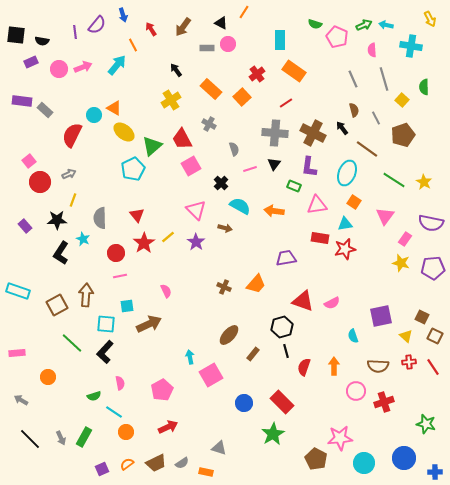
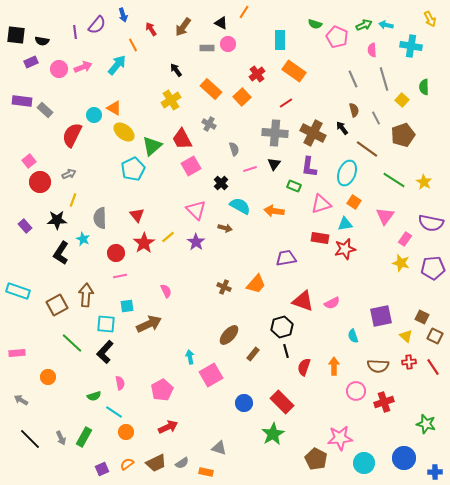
pink triangle at (317, 205): moved 4 px right, 1 px up; rotated 10 degrees counterclockwise
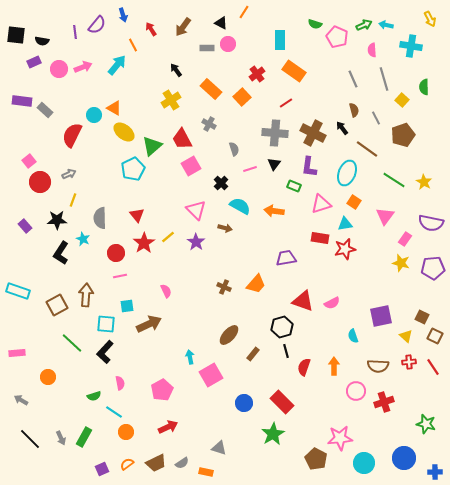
purple rectangle at (31, 62): moved 3 px right
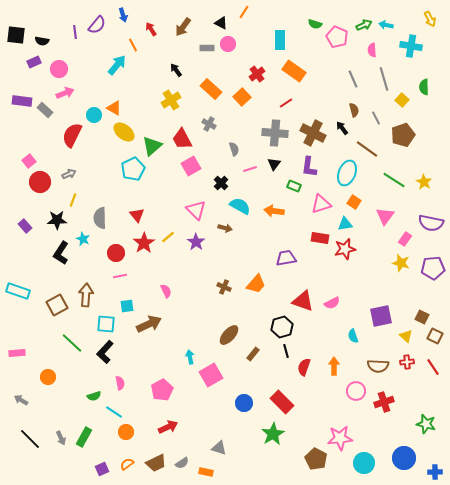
pink arrow at (83, 67): moved 18 px left, 26 px down
red cross at (409, 362): moved 2 px left
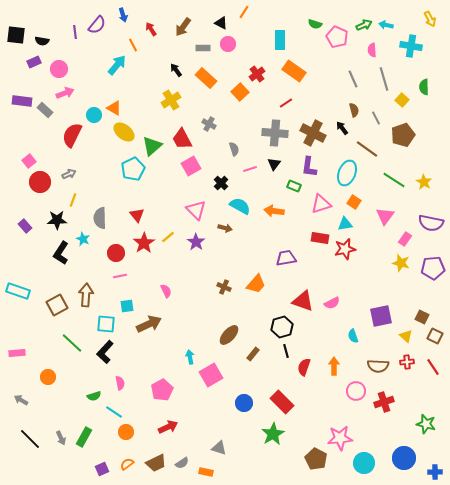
gray rectangle at (207, 48): moved 4 px left
orange rectangle at (211, 89): moved 5 px left, 11 px up
orange square at (242, 97): moved 2 px left, 5 px up
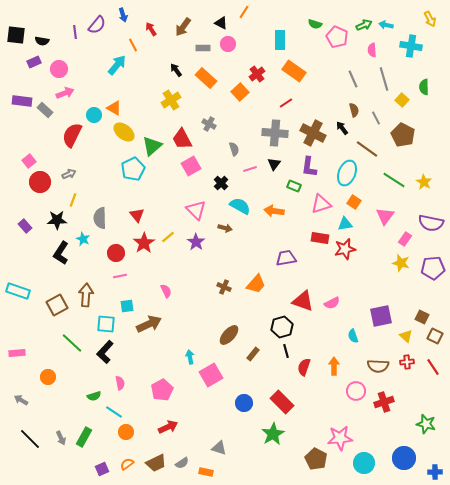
brown pentagon at (403, 135): rotated 25 degrees counterclockwise
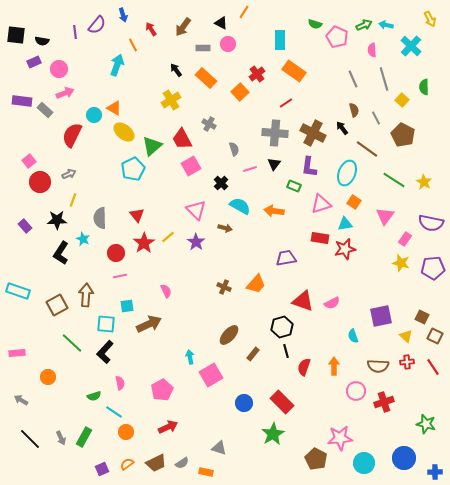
cyan cross at (411, 46): rotated 35 degrees clockwise
cyan arrow at (117, 65): rotated 20 degrees counterclockwise
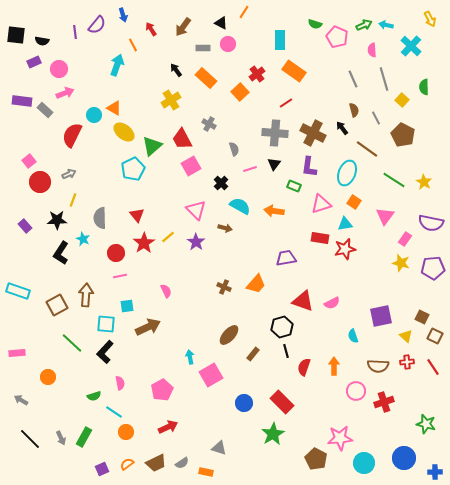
brown arrow at (149, 324): moved 1 px left, 3 px down
